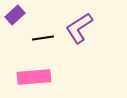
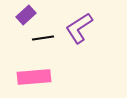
purple rectangle: moved 11 px right
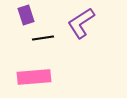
purple rectangle: rotated 66 degrees counterclockwise
purple L-shape: moved 2 px right, 5 px up
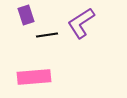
black line: moved 4 px right, 3 px up
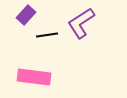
purple rectangle: rotated 60 degrees clockwise
pink rectangle: rotated 12 degrees clockwise
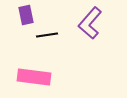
purple rectangle: rotated 54 degrees counterclockwise
purple L-shape: moved 9 px right; rotated 16 degrees counterclockwise
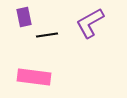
purple rectangle: moved 2 px left, 2 px down
purple L-shape: rotated 20 degrees clockwise
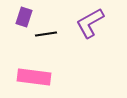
purple rectangle: rotated 30 degrees clockwise
black line: moved 1 px left, 1 px up
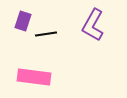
purple rectangle: moved 1 px left, 4 px down
purple L-shape: moved 3 px right, 2 px down; rotated 32 degrees counterclockwise
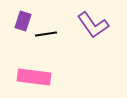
purple L-shape: rotated 64 degrees counterclockwise
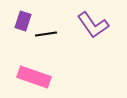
pink rectangle: rotated 12 degrees clockwise
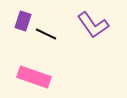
black line: rotated 35 degrees clockwise
